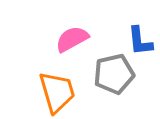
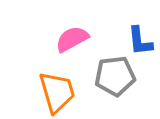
gray pentagon: moved 1 px right, 2 px down; rotated 6 degrees clockwise
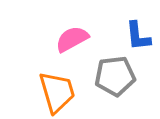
blue L-shape: moved 2 px left, 5 px up
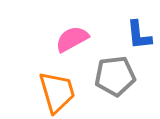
blue L-shape: moved 1 px right, 1 px up
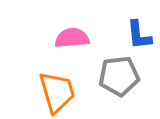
pink semicircle: moved 1 px up; rotated 24 degrees clockwise
gray pentagon: moved 4 px right
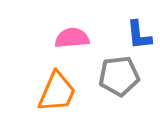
orange trapezoid: rotated 39 degrees clockwise
